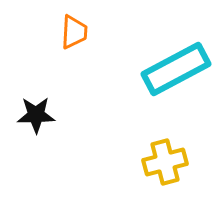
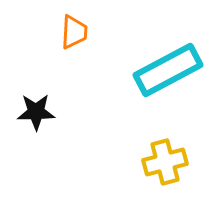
cyan rectangle: moved 8 px left, 1 px down
black star: moved 3 px up
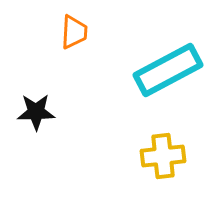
yellow cross: moved 2 px left, 6 px up; rotated 9 degrees clockwise
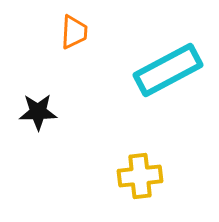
black star: moved 2 px right
yellow cross: moved 23 px left, 20 px down
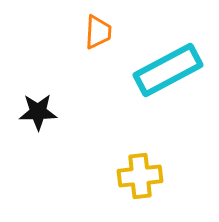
orange trapezoid: moved 24 px right
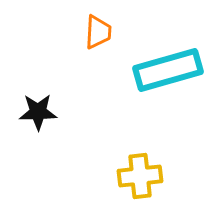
cyan rectangle: rotated 12 degrees clockwise
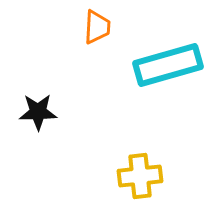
orange trapezoid: moved 1 px left, 5 px up
cyan rectangle: moved 5 px up
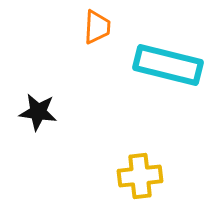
cyan rectangle: rotated 30 degrees clockwise
black star: rotated 9 degrees clockwise
